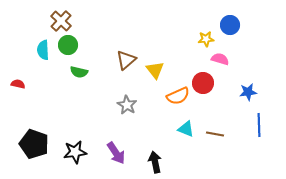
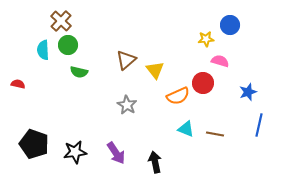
pink semicircle: moved 2 px down
blue star: rotated 12 degrees counterclockwise
blue line: rotated 15 degrees clockwise
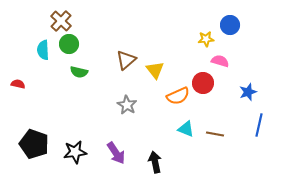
green circle: moved 1 px right, 1 px up
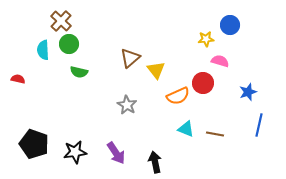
brown triangle: moved 4 px right, 2 px up
yellow triangle: moved 1 px right
red semicircle: moved 5 px up
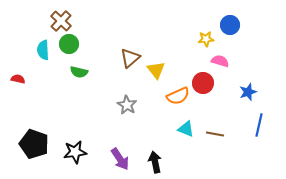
purple arrow: moved 4 px right, 6 px down
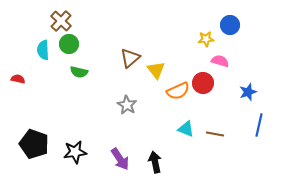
orange semicircle: moved 5 px up
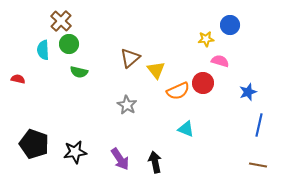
brown line: moved 43 px right, 31 px down
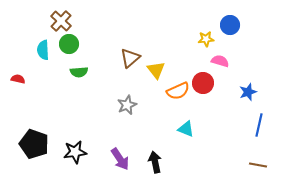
green semicircle: rotated 18 degrees counterclockwise
gray star: rotated 18 degrees clockwise
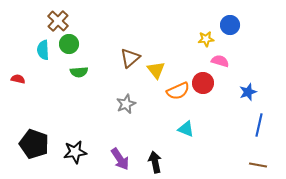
brown cross: moved 3 px left
gray star: moved 1 px left, 1 px up
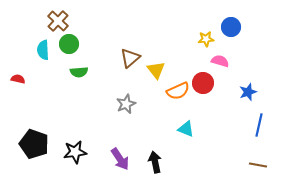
blue circle: moved 1 px right, 2 px down
